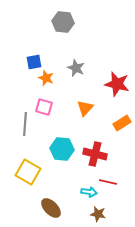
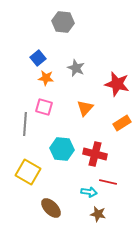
blue square: moved 4 px right, 4 px up; rotated 28 degrees counterclockwise
orange star: rotated 14 degrees counterclockwise
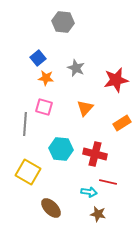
red star: moved 1 px left, 4 px up; rotated 25 degrees counterclockwise
cyan hexagon: moved 1 px left
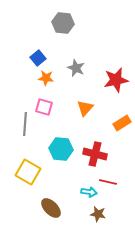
gray hexagon: moved 1 px down
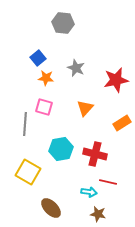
cyan hexagon: rotated 15 degrees counterclockwise
